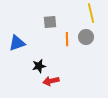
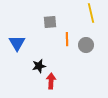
gray circle: moved 8 px down
blue triangle: rotated 42 degrees counterclockwise
red arrow: rotated 105 degrees clockwise
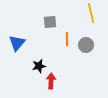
blue triangle: rotated 12 degrees clockwise
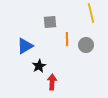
blue triangle: moved 8 px right, 3 px down; rotated 18 degrees clockwise
black star: rotated 16 degrees counterclockwise
red arrow: moved 1 px right, 1 px down
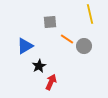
yellow line: moved 1 px left, 1 px down
orange line: rotated 56 degrees counterclockwise
gray circle: moved 2 px left, 1 px down
red arrow: moved 1 px left; rotated 21 degrees clockwise
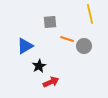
orange line: rotated 16 degrees counterclockwise
red arrow: rotated 42 degrees clockwise
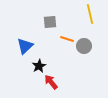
blue triangle: rotated 12 degrees counterclockwise
red arrow: rotated 105 degrees counterclockwise
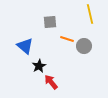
blue triangle: rotated 36 degrees counterclockwise
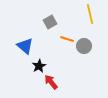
gray square: rotated 24 degrees counterclockwise
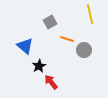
gray circle: moved 4 px down
